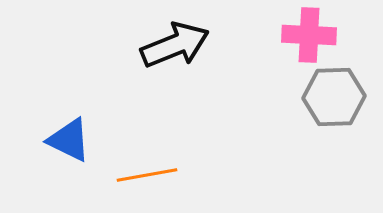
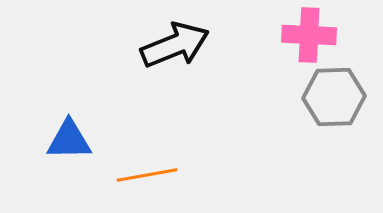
blue triangle: rotated 27 degrees counterclockwise
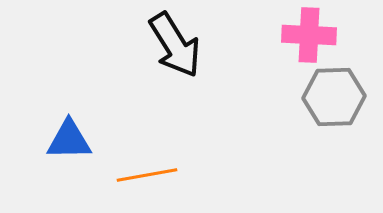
black arrow: rotated 80 degrees clockwise
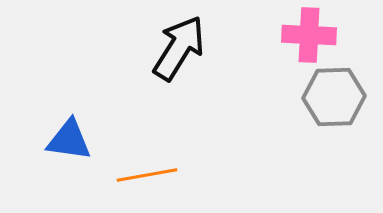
black arrow: moved 4 px right, 3 px down; rotated 116 degrees counterclockwise
blue triangle: rotated 9 degrees clockwise
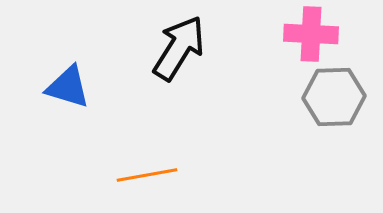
pink cross: moved 2 px right, 1 px up
blue triangle: moved 1 px left, 53 px up; rotated 9 degrees clockwise
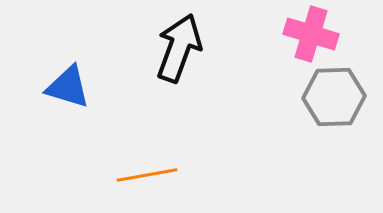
pink cross: rotated 14 degrees clockwise
black arrow: rotated 12 degrees counterclockwise
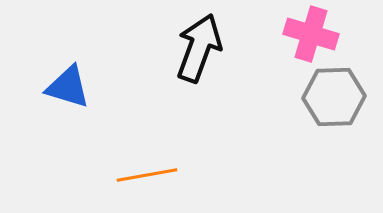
black arrow: moved 20 px right
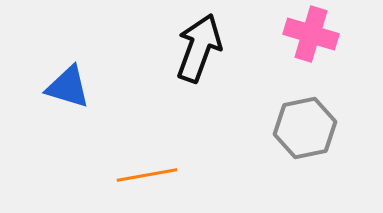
gray hexagon: moved 29 px left, 31 px down; rotated 10 degrees counterclockwise
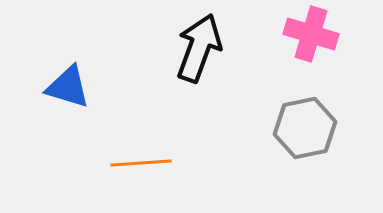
orange line: moved 6 px left, 12 px up; rotated 6 degrees clockwise
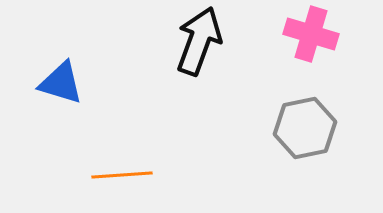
black arrow: moved 7 px up
blue triangle: moved 7 px left, 4 px up
orange line: moved 19 px left, 12 px down
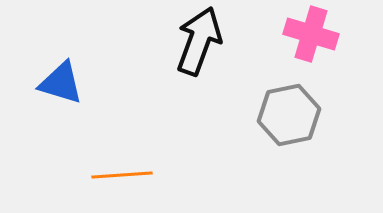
gray hexagon: moved 16 px left, 13 px up
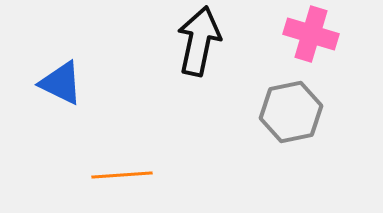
black arrow: rotated 8 degrees counterclockwise
blue triangle: rotated 9 degrees clockwise
gray hexagon: moved 2 px right, 3 px up
